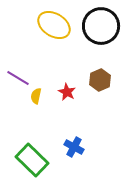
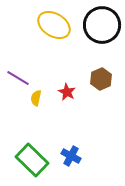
black circle: moved 1 px right, 1 px up
brown hexagon: moved 1 px right, 1 px up
yellow semicircle: moved 2 px down
blue cross: moved 3 px left, 9 px down
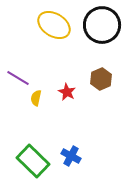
green rectangle: moved 1 px right, 1 px down
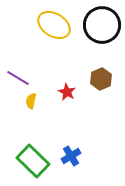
yellow semicircle: moved 5 px left, 3 px down
blue cross: rotated 30 degrees clockwise
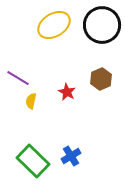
yellow ellipse: rotated 64 degrees counterclockwise
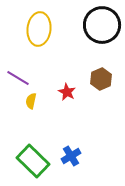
yellow ellipse: moved 15 px left, 4 px down; rotated 52 degrees counterclockwise
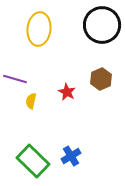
purple line: moved 3 px left, 1 px down; rotated 15 degrees counterclockwise
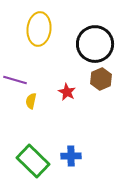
black circle: moved 7 px left, 19 px down
purple line: moved 1 px down
blue cross: rotated 30 degrees clockwise
